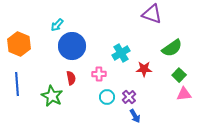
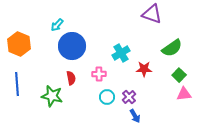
green star: rotated 15 degrees counterclockwise
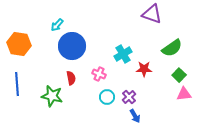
orange hexagon: rotated 15 degrees counterclockwise
cyan cross: moved 2 px right, 1 px down
pink cross: rotated 24 degrees clockwise
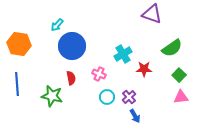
pink triangle: moved 3 px left, 3 px down
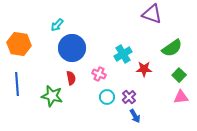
blue circle: moved 2 px down
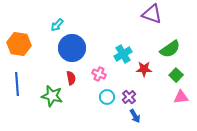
green semicircle: moved 2 px left, 1 px down
green square: moved 3 px left
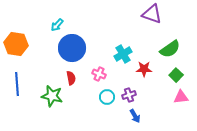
orange hexagon: moved 3 px left
purple cross: moved 2 px up; rotated 24 degrees clockwise
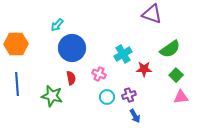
orange hexagon: rotated 10 degrees counterclockwise
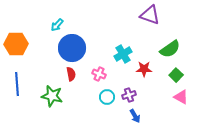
purple triangle: moved 2 px left, 1 px down
red semicircle: moved 4 px up
pink triangle: rotated 35 degrees clockwise
